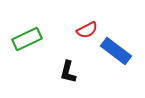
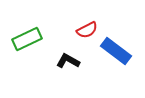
black L-shape: moved 11 px up; rotated 105 degrees clockwise
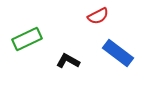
red semicircle: moved 11 px right, 14 px up
blue rectangle: moved 2 px right, 2 px down
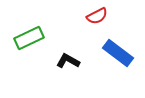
red semicircle: moved 1 px left
green rectangle: moved 2 px right, 1 px up
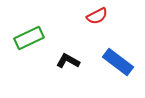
blue rectangle: moved 9 px down
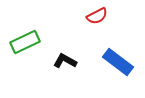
green rectangle: moved 4 px left, 4 px down
black L-shape: moved 3 px left
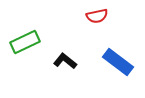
red semicircle: rotated 15 degrees clockwise
black L-shape: rotated 10 degrees clockwise
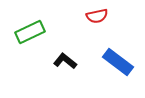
green rectangle: moved 5 px right, 10 px up
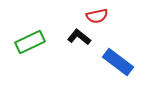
green rectangle: moved 10 px down
black L-shape: moved 14 px right, 24 px up
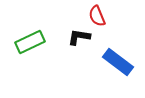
red semicircle: rotated 80 degrees clockwise
black L-shape: rotated 30 degrees counterclockwise
